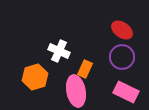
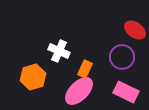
red ellipse: moved 13 px right
orange hexagon: moved 2 px left
pink ellipse: moved 3 px right; rotated 56 degrees clockwise
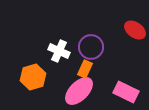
purple circle: moved 31 px left, 10 px up
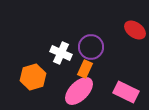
white cross: moved 2 px right, 2 px down
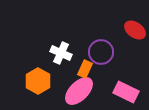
purple circle: moved 10 px right, 5 px down
orange hexagon: moved 5 px right, 4 px down; rotated 15 degrees counterclockwise
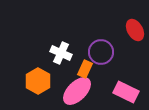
red ellipse: rotated 25 degrees clockwise
pink ellipse: moved 2 px left
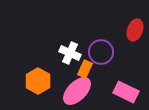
red ellipse: rotated 50 degrees clockwise
white cross: moved 9 px right
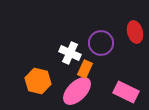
red ellipse: moved 2 px down; rotated 35 degrees counterclockwise
purple circle: moved 9 px up
orange hexagon: rotated 15 degrees counterclockwise
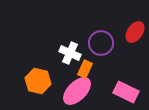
red ellipse: rotated 50 degrees clockwise
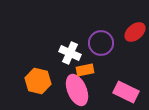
red ellipse: rotated 15 degrees clockwise
orange rectangle: moved 1 px down; rotated 54 degrees clockwise
pink ellipse: moved 1 px up; rotated 68 degrees counterclockwise
